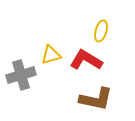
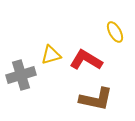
yellow ellipse: moved 14 px right, 1 px down; rotated 45 degrees counterclockwise
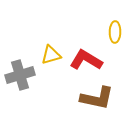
yellow ellipse: rotated 30 degrees clockwise
gray cross: moved 1 px left
brown L-shape: moved 1 px right, 1 px up
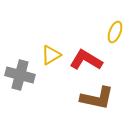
yellow ellipse: rotated 20 degrees clockwise
yellow triangle: rotated 15 degrees counterclockwise
gray cross: rotated 32 degrees clockwise
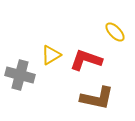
yellow ellipse: rotated 65 degrees counterclockwise
red L-shape: rotated 12 degrees counterclockwise
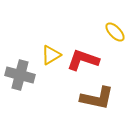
red L-shape: moved 3 px left
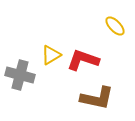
yellow ellipse: moved 6 px up
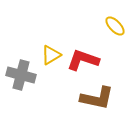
gray cross: moved 1 px right
